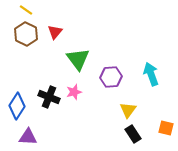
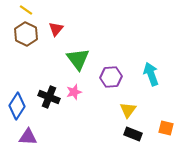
red triangle: moved 1 px right, 3 px up
black rectangle: rotated 36 degrees counterclockwise
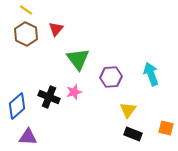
blue diamond: rotated 16 degrees clockwise
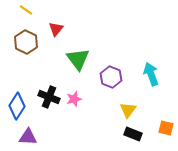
brown hexagon: moved 8 px down
purple hexagon: rotated 25 degrees clockwise
pink star: moved 7 px down
blue diamond: rotated 16 degrees counterclockwise
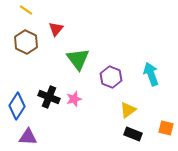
yellow triangle: rotated 18 degrees clockwise
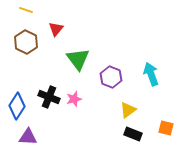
yellow line: rotated 16 degrees counterclockwise
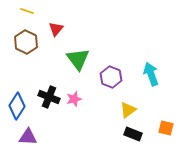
yellow line: moved 1 px right, 1 px down
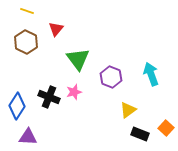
pink star: moved 7 px up
orange square: rotated 28 degrees clockwise
black rectangle: moved 7 px right
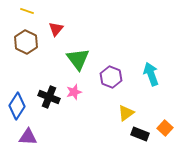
yellow triangle: moved 2 px left, 3 px down
orange square: moved 1 px left
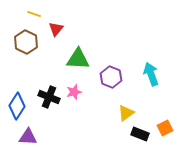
yellow line: moved 7 px right, 3 px down
green triangle: rotated 50 degrees counterclockwise
orange square: rotated 21 degrees clockwise
